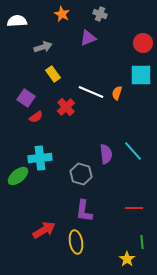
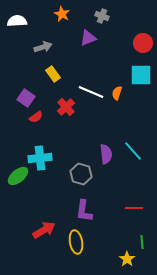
gray cross: moved 2 px right, 2 px down
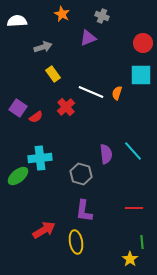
purple square: moved 8 px left, 10 px down
yellow star: moved 3 px right
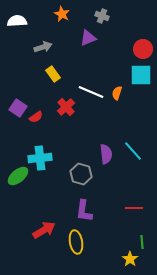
red circle: moved 6 px down
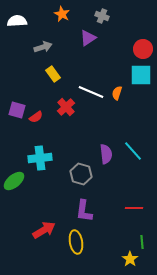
purple triangle: rotated 12 degrees counterclockwise
purple square: moved 1 px left, 2 px down; rotated 18 degrees counterclockwise
green ellipse: moved 4 px left, 5 px down
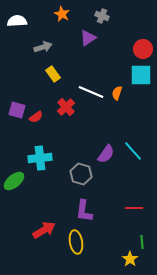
purple semicircle: rotated 42 degrees clockwise
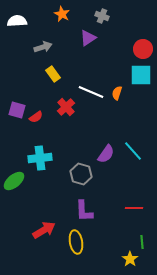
purple L-shape: rotated 10 degrees counterclockwise
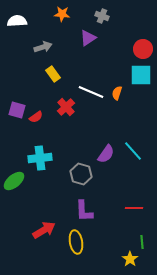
orange star: rotated 21 degrees counterclockwise
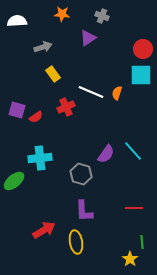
red cross: rotated 18 degrees clockwise
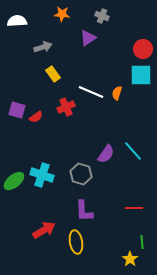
cyan cross: moved 2 px right, 17 px down; rotated 25 degrees clockwise
